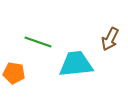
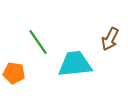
green line: rotated 36 degrees clockwise
cyan trapezoid: moved 1 px left
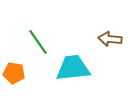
brown arrow: rotated 70 degrees clockwise
cyan trapezoid: moved 2 px left, 4 px down
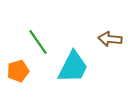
cyan trapezoid: moved 1 px up; rotated 123 degrees clockwise
orange pentagon: moved 4 px right, 2 px up; rotated 25 degrees counterclockwise
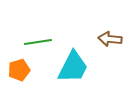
green line: rotated 64 degrees counterclockwise
orange pentagon: moved 1 px right, 1 px up
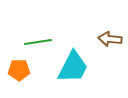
orange pentagon: rotated 15 degrees clockwise
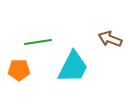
brown arrow: rotated 15 degrees clockwise
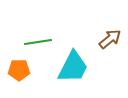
brown arrow: rotated 120 degrees clockwise
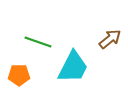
green line: rotated 28 degrees clockwise
orange pentagon: moved 5 px down
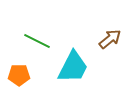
green line: moved 1 px left, 1 px up; rotated 8 degrees clockwise
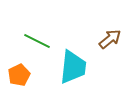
cyan trapezoid: rotated 21 degrees counterclockwise
orange pentagon: rotated 25 degrees counterclockwise
